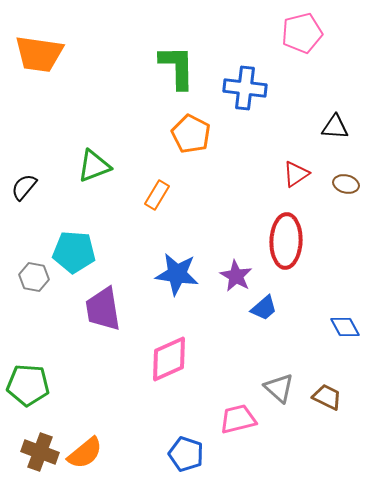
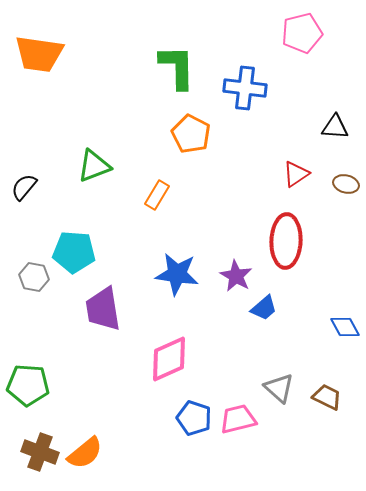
blue pentagon: moved 8 px right, 36 px up
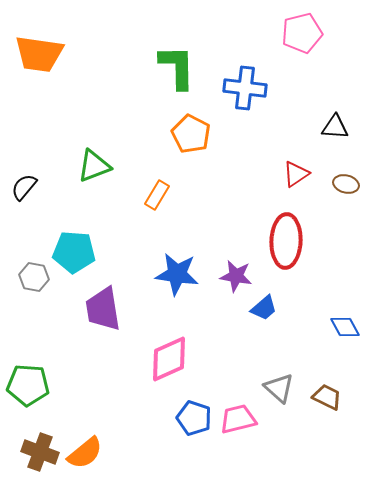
purple star: rotated 20 degrees counterclockwise
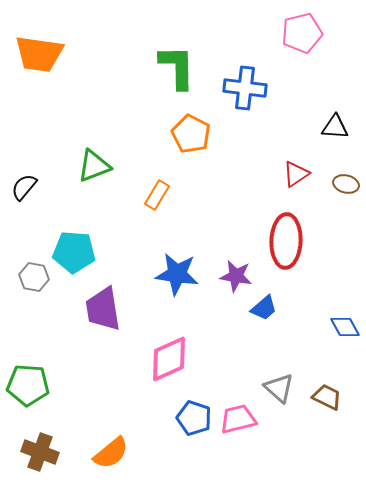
orange semicircle: moved 26 px right
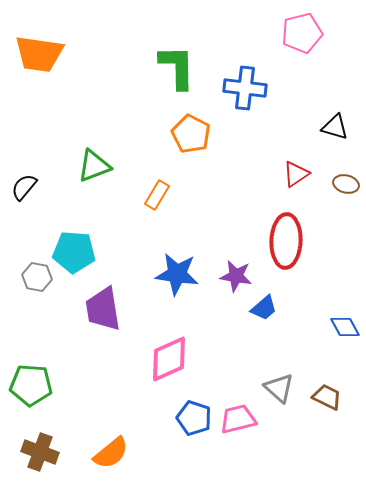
black triangle: rotated 12 degrees clockwise
gray hexagon: moved 3 px right
green pentagon: moved 3 px right
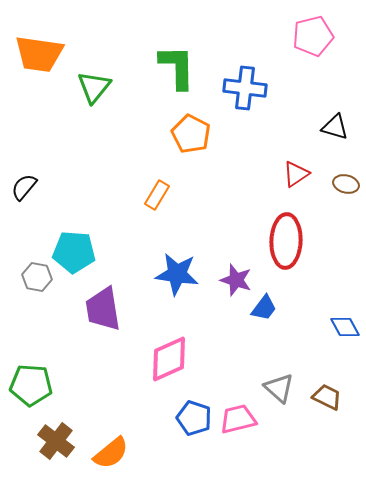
pink pentagon: moved 11 px right, 3 px down
green triangle: moved 79 px up; rotated 30 degrees counterclockwise
purple star: moved 4 px down; rotated 8 degrees clockwise
blue trapezoid: rotated 12 degrees counterclockwise
brown cross: moved 16 px right, 11 px up; rotated 18 degrees clockwise
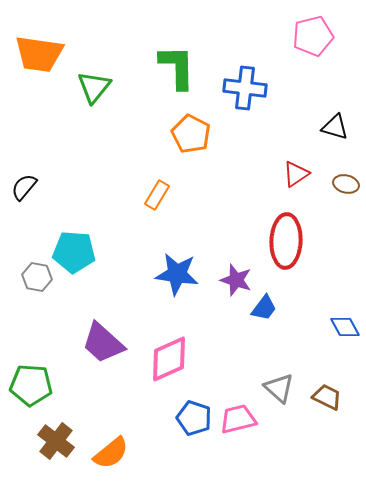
purple trapezoid: moved 34 px down; rotated 39 degrees counterclockwise
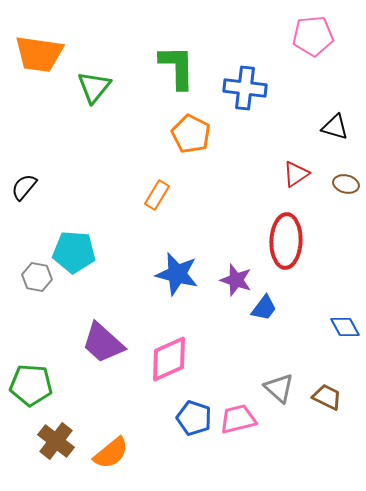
pink pentagon: rotated 9 degrees clockwise
blue star: rotated 6 degrees clockwise
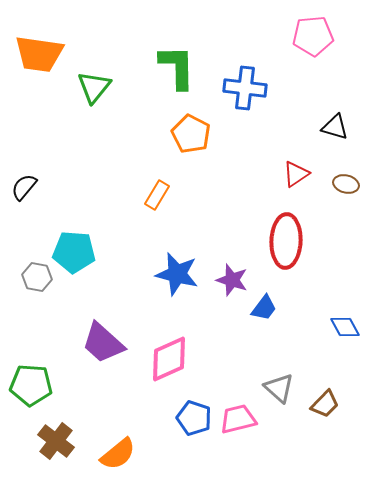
purple star: moved 4 px left
brown trapezoid: moved 2 px left, 7 px down; rotated 108 degrees clockwise
orange semicircle: moved 7 px right, 1 px down
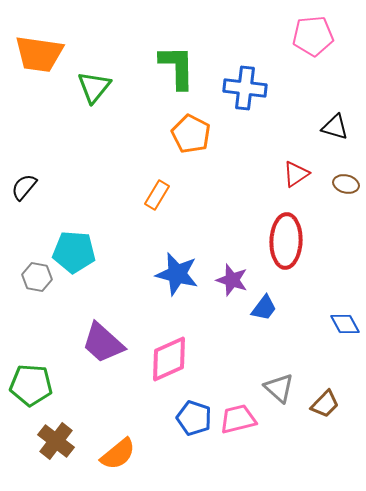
blue diamond: moved 3 px up
